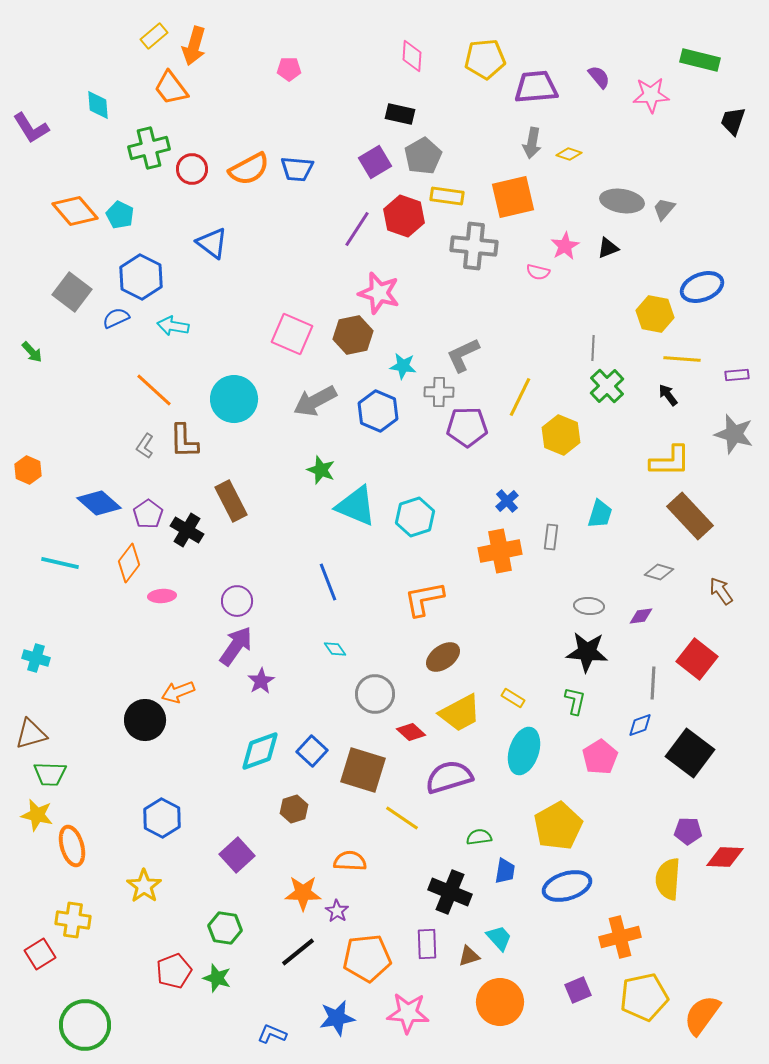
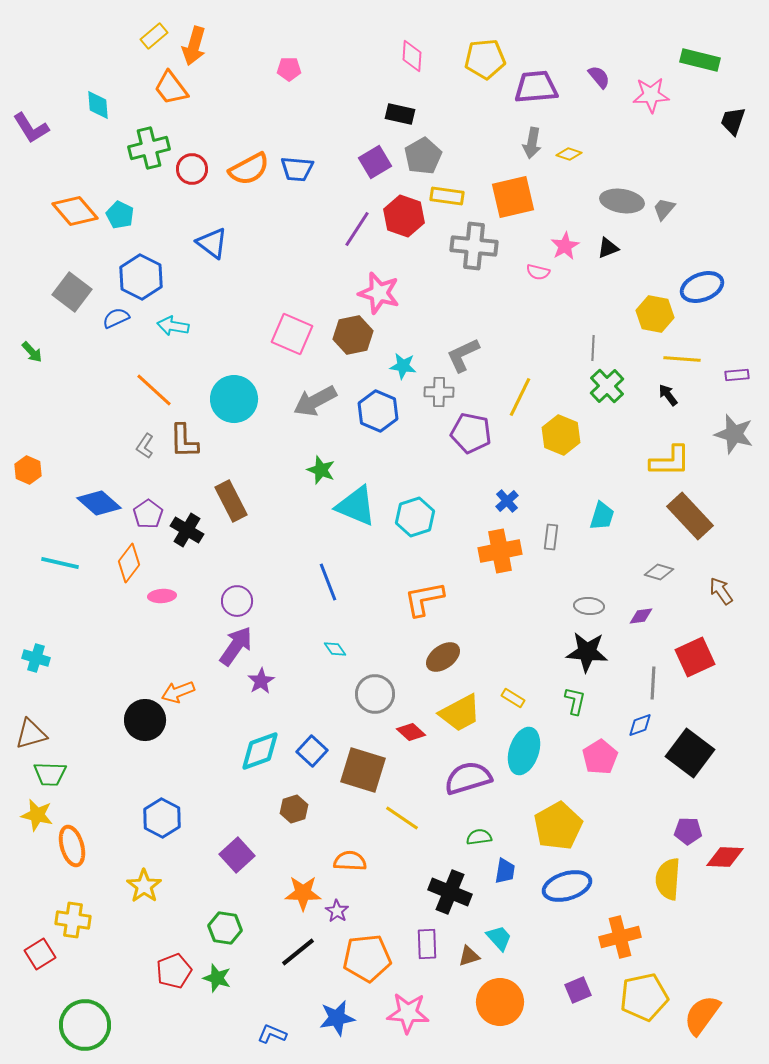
purple pentagon at (467, 427): moved 4 px right, 6 px down; rotated 12 degrees clockwise
cyan trapezoid at (600, 514): moved 2 px right, 2 px down
red square at (697, 659): moved 2 px left, 2 px up; rotated 27 degrees clockwise
purple semicircle at (449, 777): moved 19 px right, 1 px down
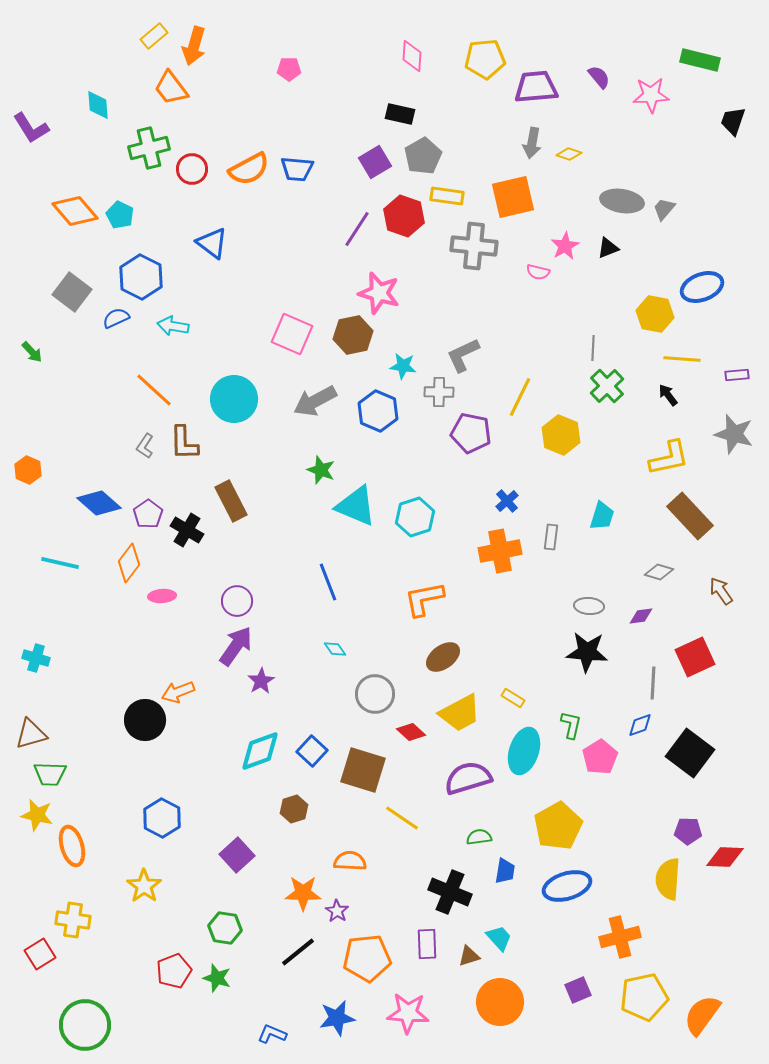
brown L-shape at (184, 441): moved 2 px down
yellow L-shape at (670, 461): moved 1 px left, 3 px up; rotated 12 degrees counterclockwise
green L-shape at (575, 701): moved 4 px left, 24 px down
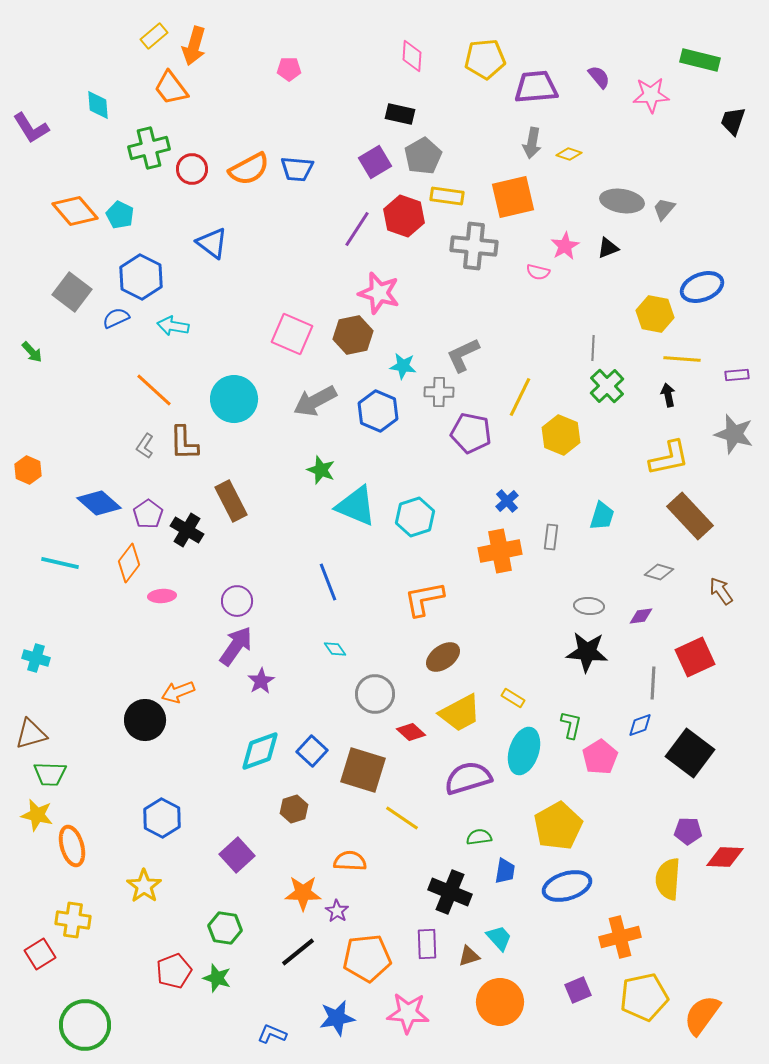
black arrow at (668, 395): rotated 25 degrees clockwise
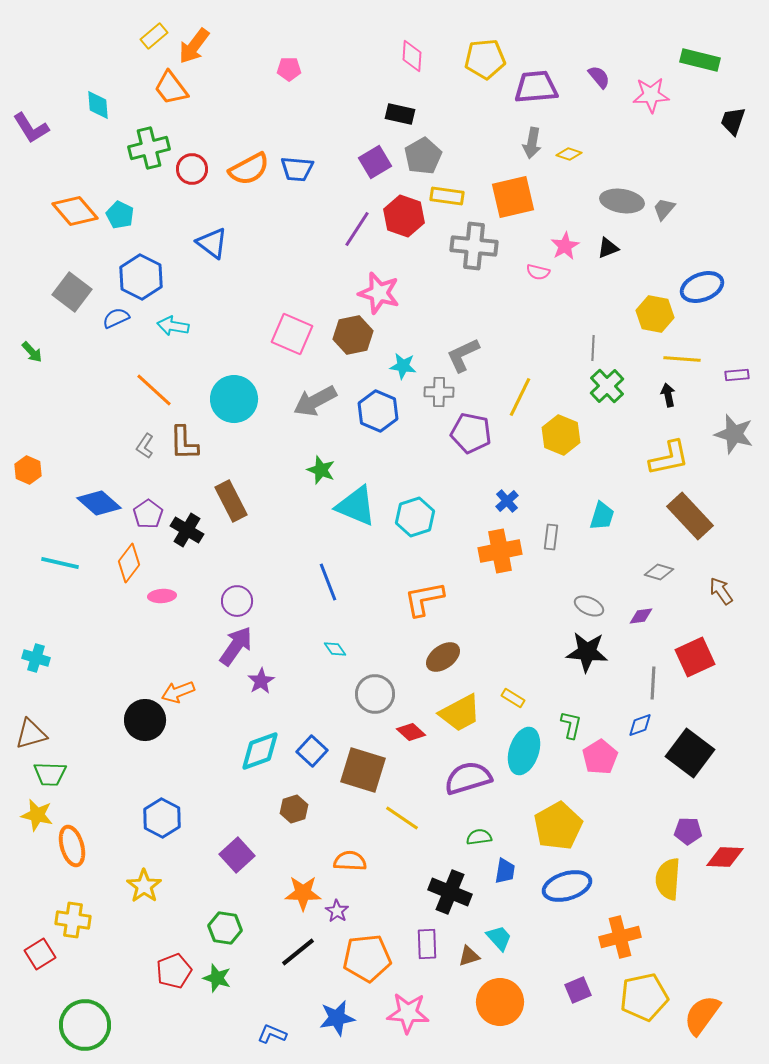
orange arrow at (194, 46): rotated 21 degrees clockwise
gray ellipse at (589, 606): rotated 20 degrees clockwise
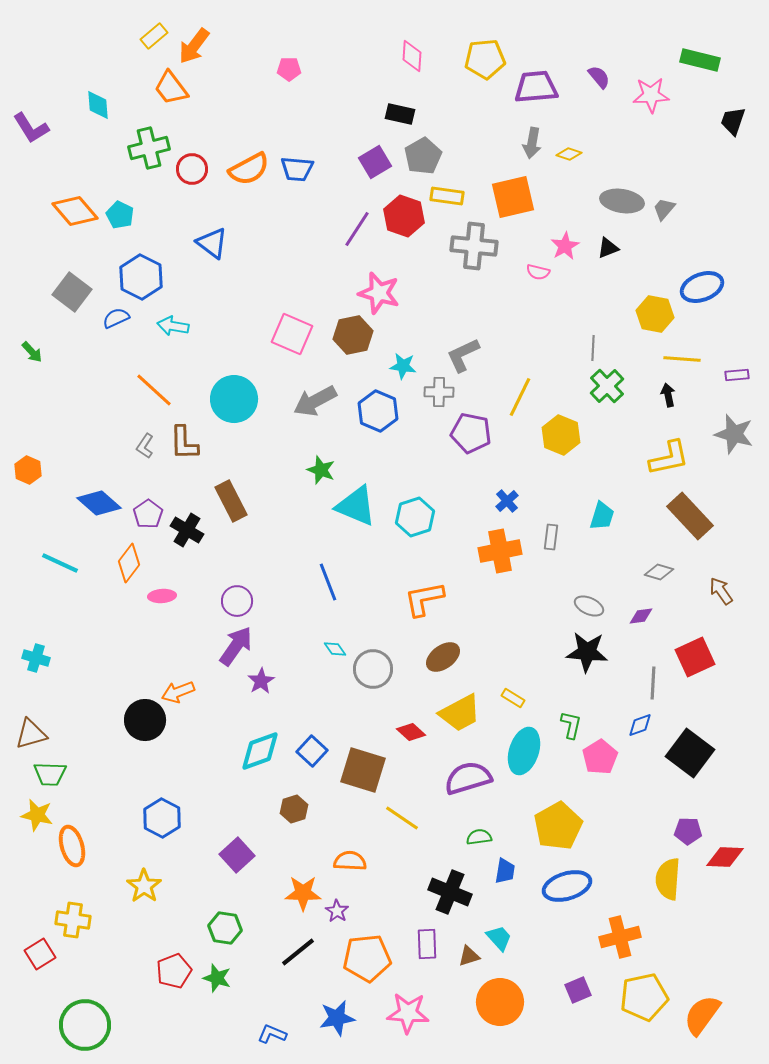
cyan line at (60, 563): rotated 12 degrees clockwise
gray circle at (375, 694): moved 2 px left, 25 px up
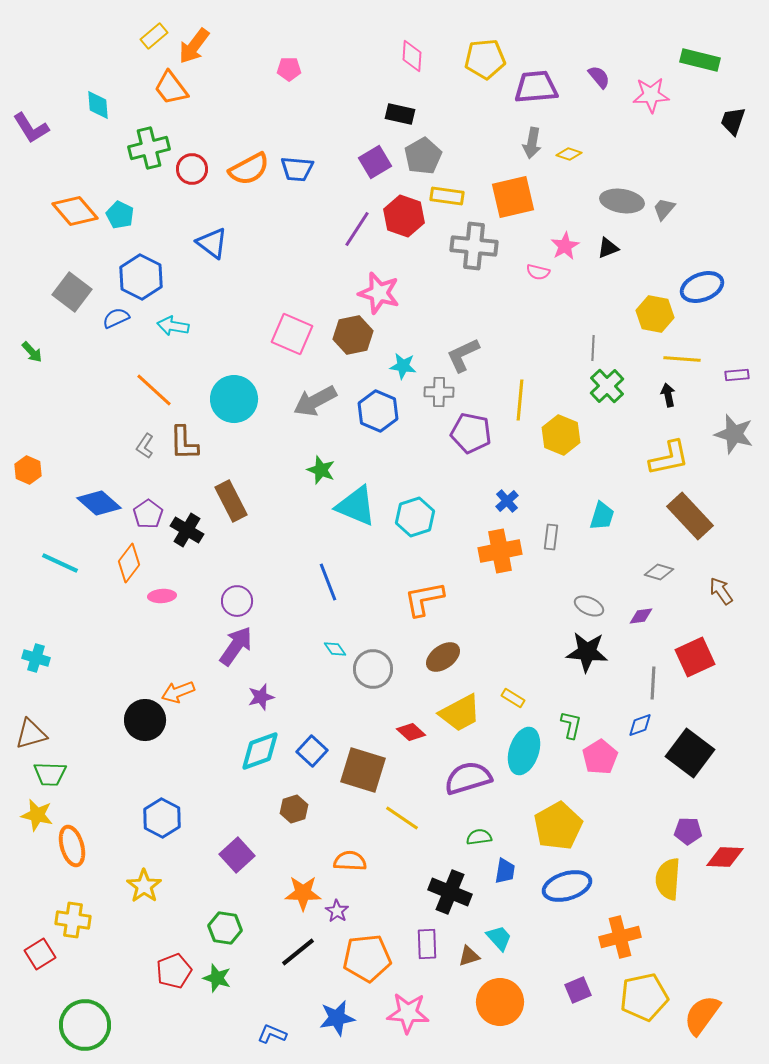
yellow line at (520, 397): moved 3 px down; rotated 21 degrees counterclockwise
purple star at (261, 681): moved 16 px down; rotated 16 degrees clockwise
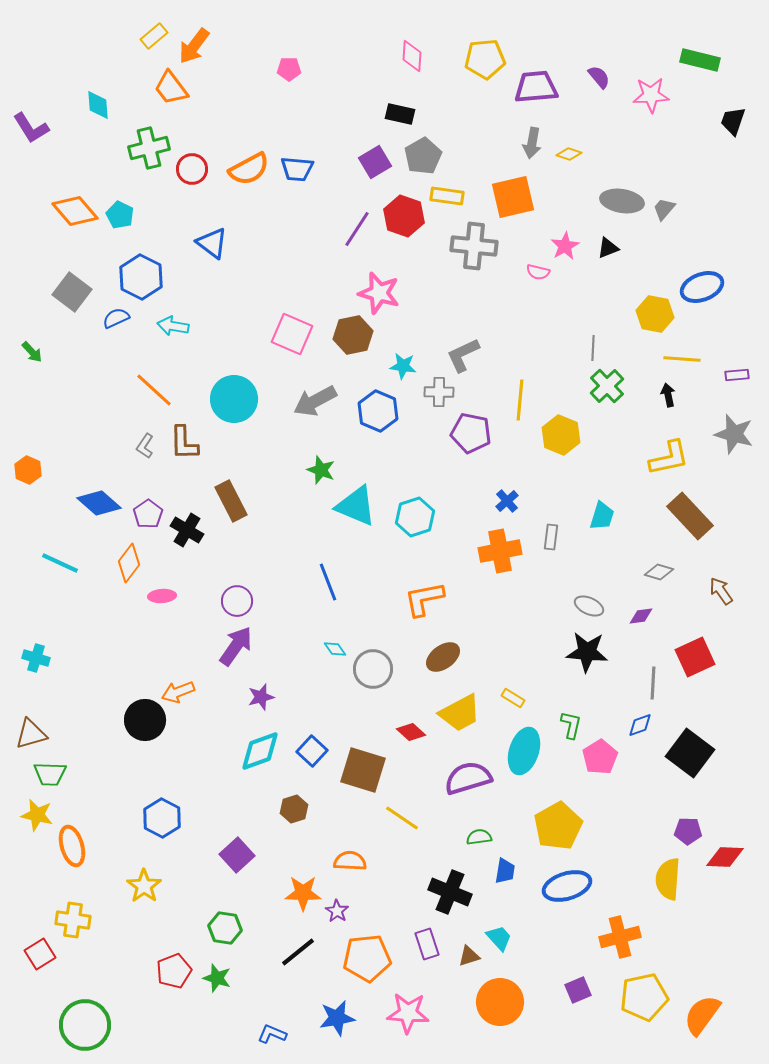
purple rectangle at (427, 944): rotated 16 degrees counterclockwise
